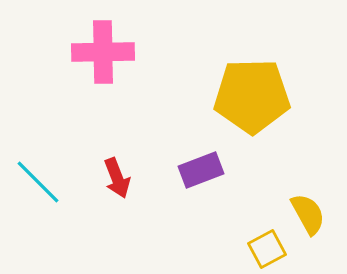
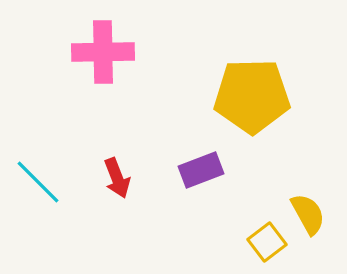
yellow square: moved 7 px up; rotated 9 degrees counterclockwise
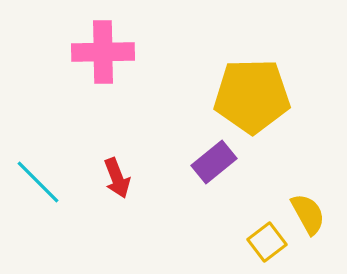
purple rectangle: moved 13 px right, 8 px up; rotated 18 degrees counterclockwise
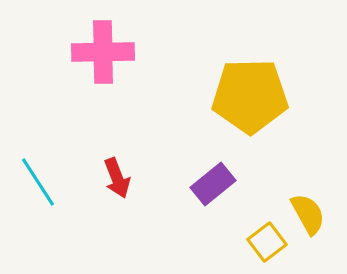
yellow pentagon: moved 2 px left
purple rectangle: moved 1 px left, 22 px down
cyan line: rotated 12 degrees clockwise
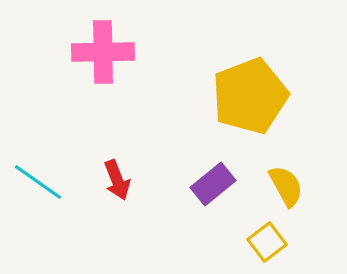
yellow pentagon: rotated 20 degrees counterclockwise
red arrow: moved 2 px down
cyan line: rotated 22 degrees counterclockwise
yellow semicircle: moved 22 px left, 28 px up
